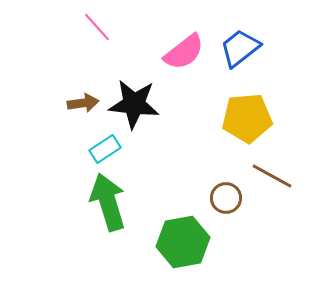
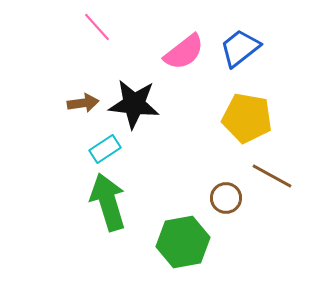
yellow pentagon: rotated 15 degrees clockwise
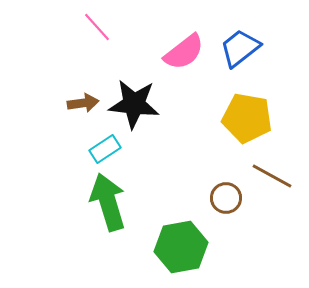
green hexagon: moved 2 px left, 5 px down
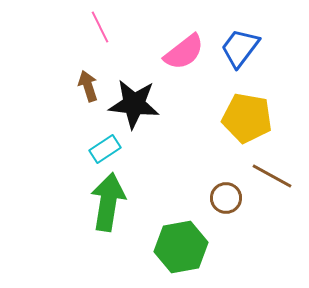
pink line: moved 3 px right; rotated 16 degrees clockwise
blue trapezoid: rotated 15 degrees counterclockwise
brown arrow: moved 5 px right, 17 px up; rotated 100 degrees counterclockwise
green arrow: rotated 26 degrees clockwise
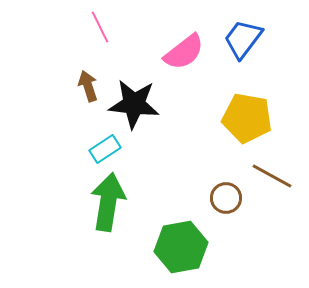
blue trapezoid: moved 3 px right, 9 px up
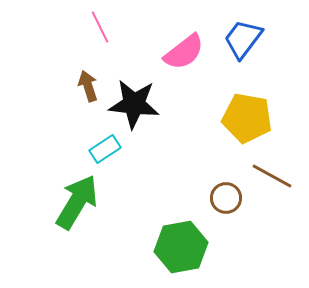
green arrow: moved 31 px left; rotated 22 degrees clockwise
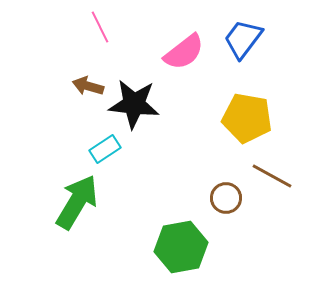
brown arrow: rotated 56 degrees counterclockwise
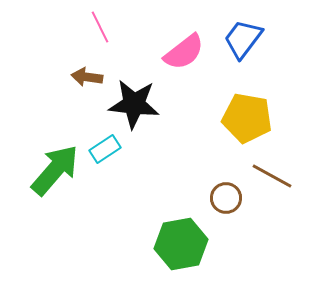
brown arrow: moved 1 px left, 9 px up; rotated 8 degrees counterclockwise
green arrow: moved 22 px left, 32 px up; rotated 10 degrees clockwise
green hexagon: moved 3 px up
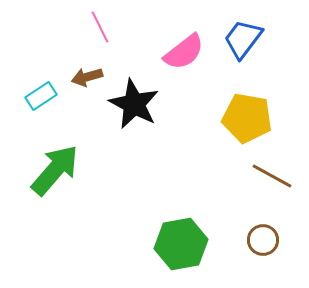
brown arrow: rotated 24 degrees counterclockwise
black star: rotated 21 degrees clockwise
cyan rectangle: moved 64 px left, 53 px up
brown circle: moved 37 px right, 42 px down
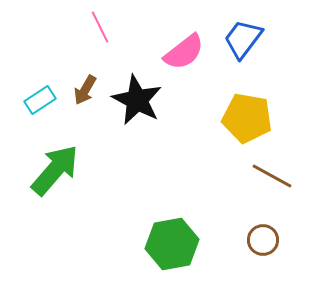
brown arrow: moved 2 px left, 13 px down; rotated 44 degrees counterclockwise
cyan rectangle: moved 1 px left, 4 px down
black star: moved 3 px right, 4 px up
green hexagon: moved 9 px left
